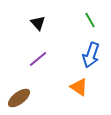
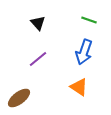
green line: moved 1 px left; rotated 42 degrees counterclockwise
blue arrow: moved 7 px left, 3 px up
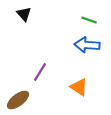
black triangle: moved 14 px left, 9 px up
blue arrow: moved 3 px right, 7 px up; rotated 75 degrees clockwise
purple line: moved 2 px right, 13 px down; rotated 18 degrees counterclockwise
brown ellipse: moved 1 px left, 2 px down
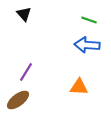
purple line: moved 14 px left
orange triangle: rotated 30 degrees counterclockwise
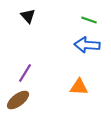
black triangle: moved 4 px right, 2 px down
purple line: moved 1 px left, 1 px down
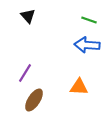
brown ellipse: moved 16 px right; rotated 20 degrees counterclockwise
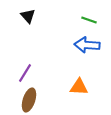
brown ellipse: moved 5 px left; rotated 15 degrees counterclockwise
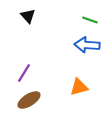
green line: moved 1 px right
purple line: moved 1 px left
orange triangle: rotated 18 degrees counterclockwise
brown ellipse: rotated 40 degrees clockwise
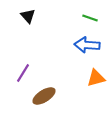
green line: moved 2 px up
purple line: moved 1 px left
orange triangle: moved 17 px right, 9 px up
brown ellipse: moved 15 px right, 4 px up
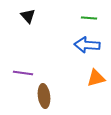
green line: moved 1 px left; rotated 14 degrees counterclockwise
purple line: rotated 66 degrees clockwise
brown ellipse: rotated 65 degrees counterclockwise
